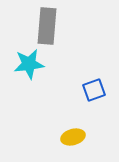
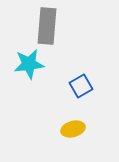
blue square: moved 13 px left, 4 px up; rotated 10 degrees counterclockwise
yellow ellipse: moved 8 px up
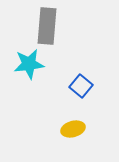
blue square: rotated 20 degrees counterclockwise
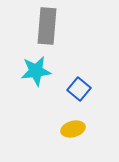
cyan star: moved 7 px right, 7 px down
blue square: moved 2 px left, 3 px down
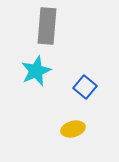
cyan star: rotated 16 degrees counterclockwise
blue square: moved 6 px right, 2 px up
